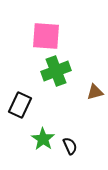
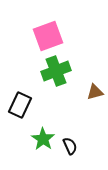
pink square: moved 2 px right; rotated 24 degrees counterclockwise
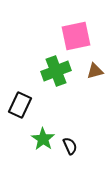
pink square: moved 28 px right; rotated 8 degrees clockwise
brown triangle: moved 21 px up
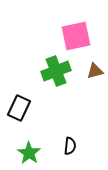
black rectangle: moved 1 px left, 3 px down
green star: moved 14 px left, 14 px down
black semicircle: rotated 30 degrees clockwise
